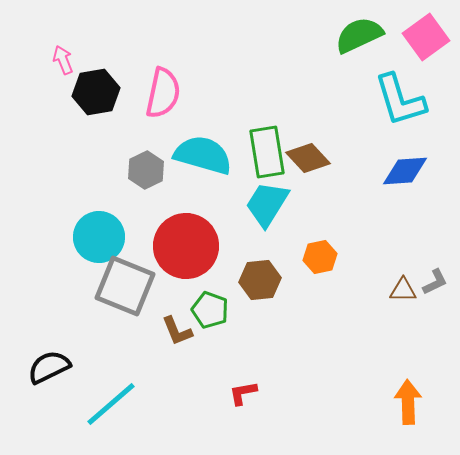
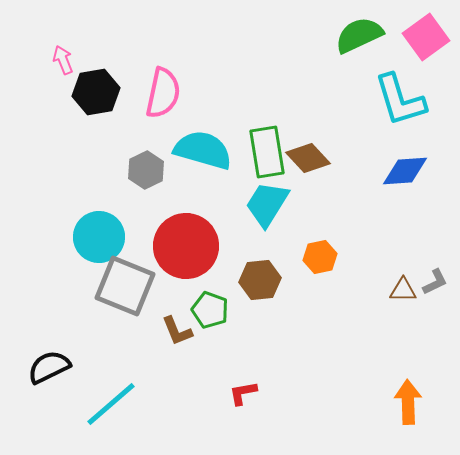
cyan semicircle: moved 5 px up
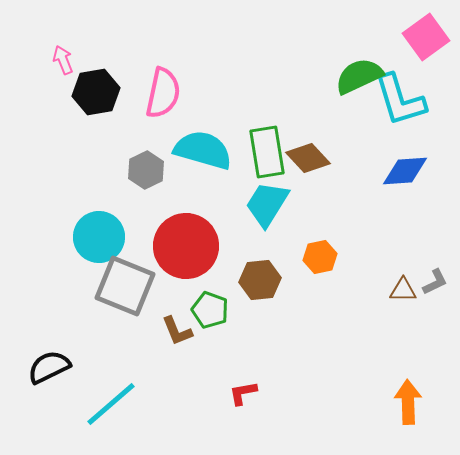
green semicircle: moved 41 px down
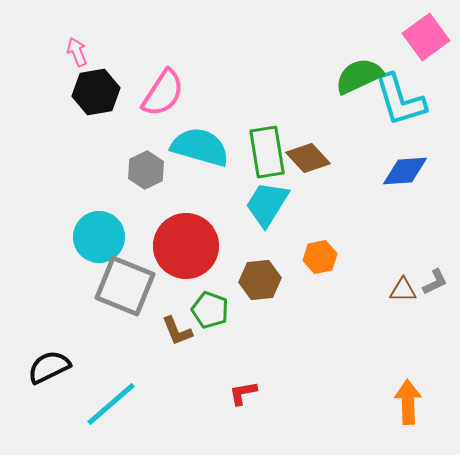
pink arrow: moved 14 px right, 8 px up
pink semicircle: rotated 21 degrees clockwise
cyan semicircle: moved 3 px left, 3 px up
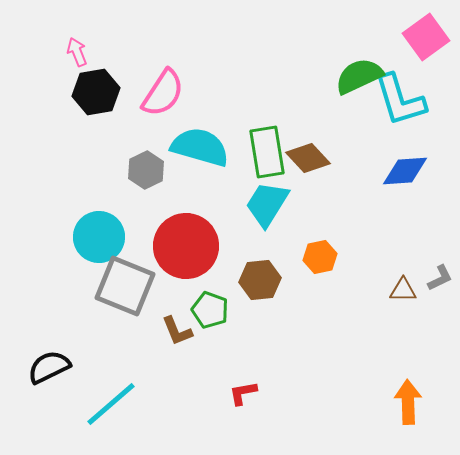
gray L-shape: moved 5 px right, 4 px up
